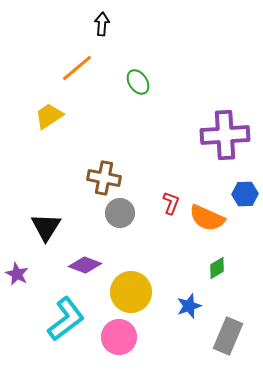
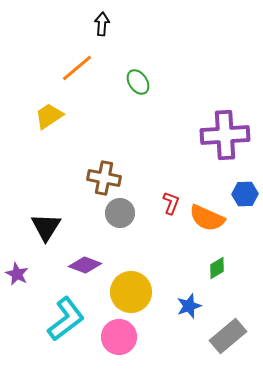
gray rectangle: rotated 27 degrees clockwise
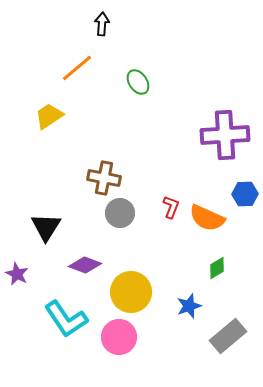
red L-shape: moved 4 px down
cyan L-shape: rotated 93 degrees clockwise
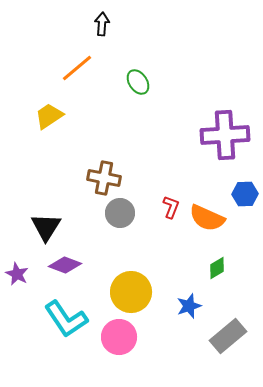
purple diamond: moved 20 px left
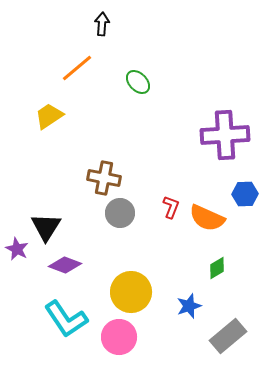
green ellipse: rotated 10 degrees counterclockwise
purple star: moved 25 px up
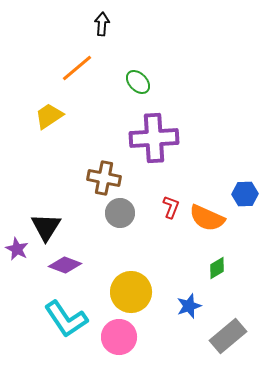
purple cross: moved 71 px left, 3 px down
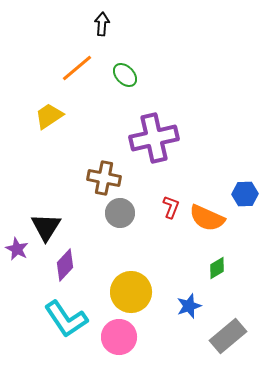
green ellipse: moved 13 px left, 7 px up
purple cross: rotated 9 degrees counterclockwise
purple diamond: rotated 68 degrees counterclockwise
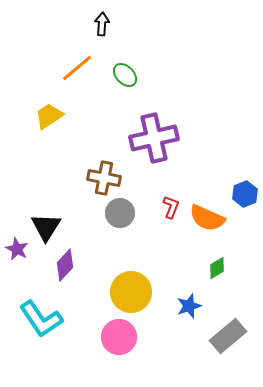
blue hexagon: rotated 20 degrees counterclockwise
cyan L-shape: moved 25 px left
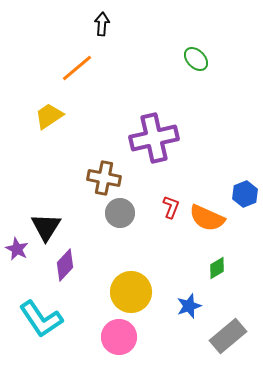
green ellipse: moved 71 px right, 16 px up
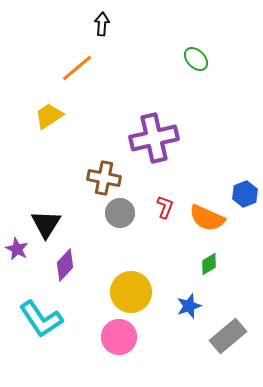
red L-shape: moved 6 px left
black triangle: moved 3 px up
green diamond: moved 8 px left, 4 px up
